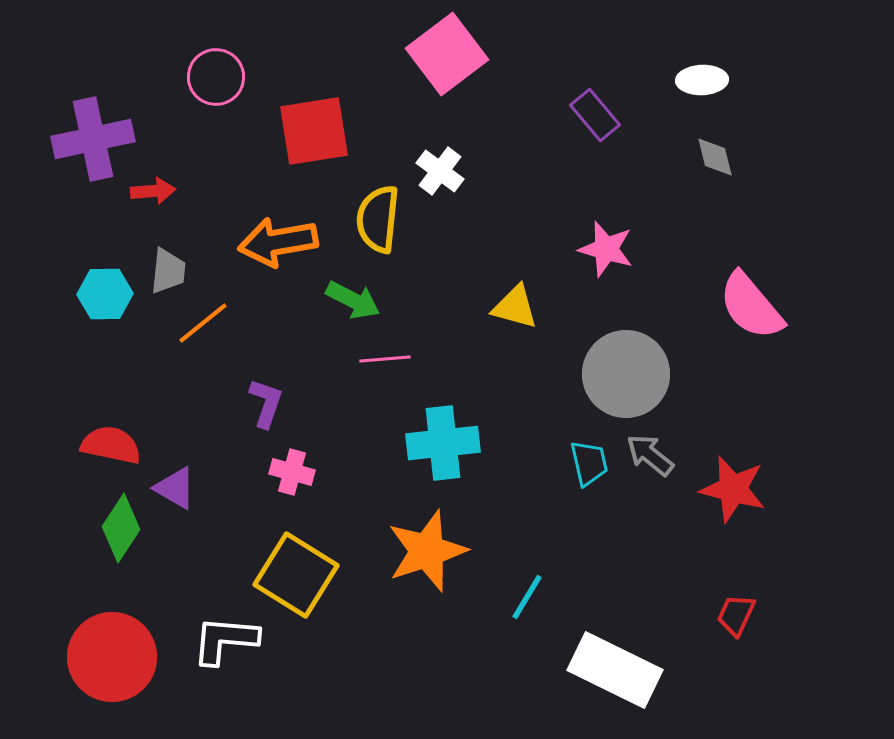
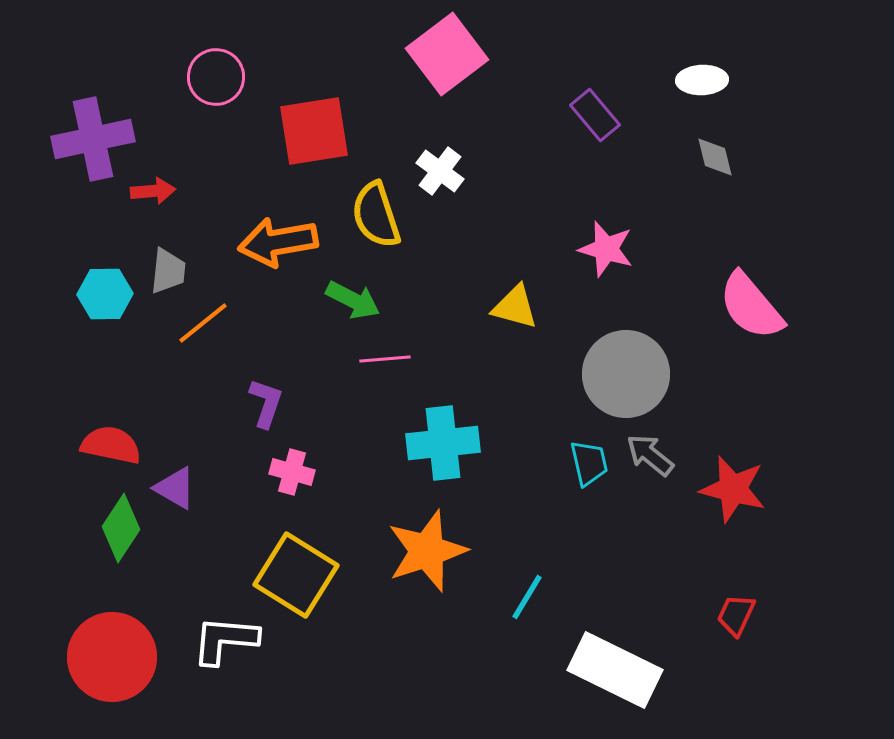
yellow semicircle: moved 2 px left, 4 px up; rotated 24 degrees counterclockwise
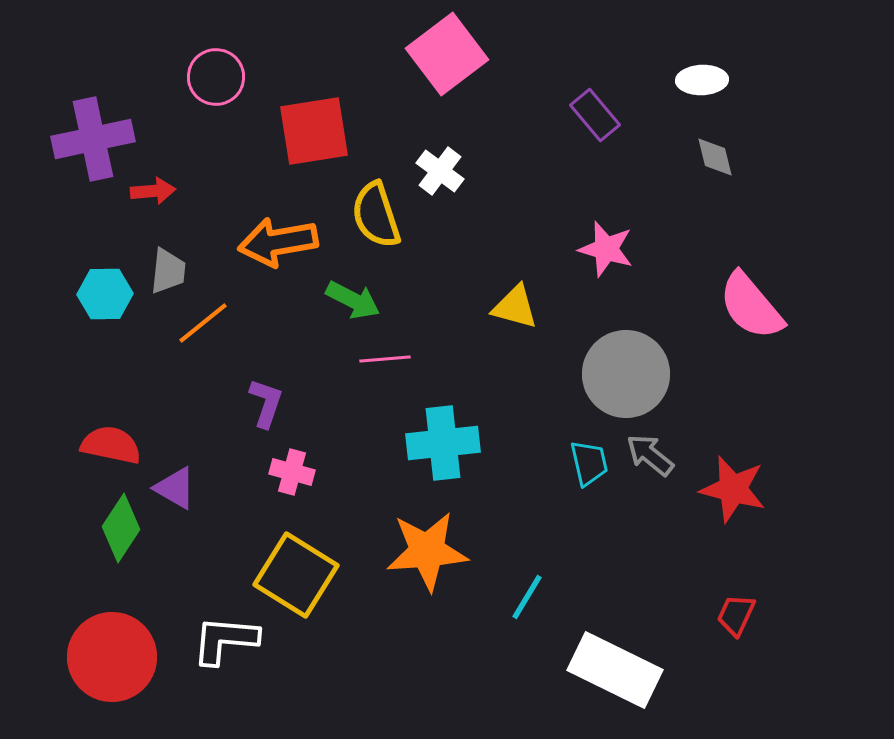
orange star: rotated 14 degrees clockwise
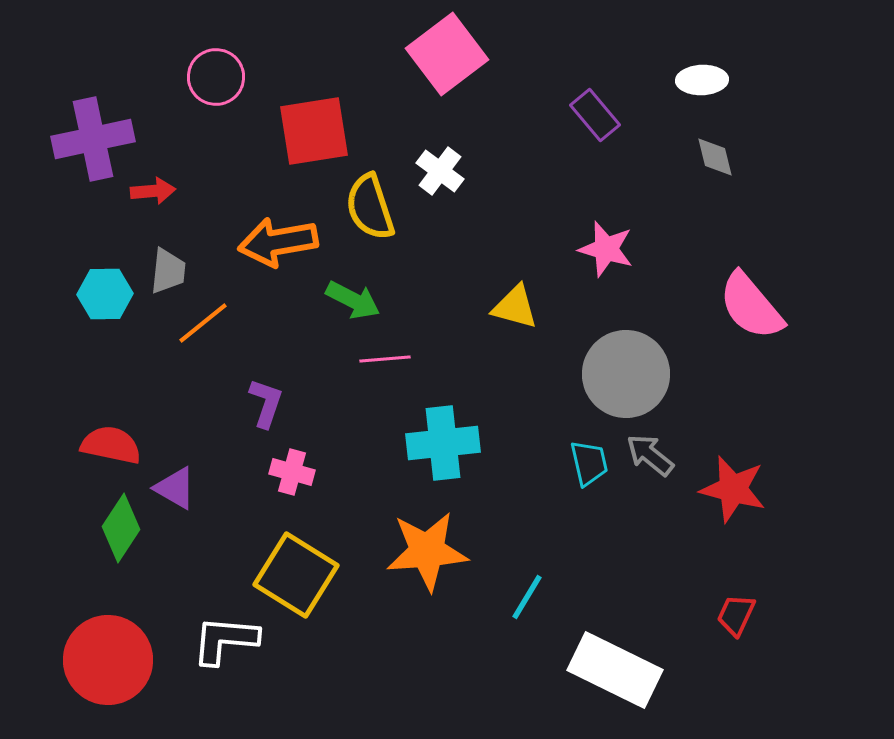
yellow semicircle: moved 6 px left, 8 px up
red circle: moved 4 px left, 3 px down
